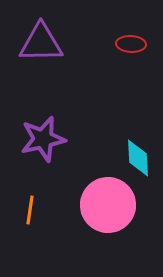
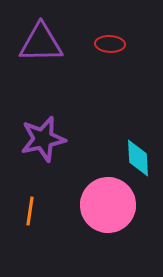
red ellipse: moved 21 px left
orange line: moved 1 px down
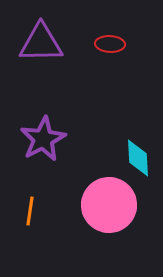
purple star: rotated 15 degrees counterclockwise
pink circle: moved 1 px right
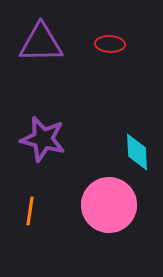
purple star: rotated 30 degrees counterclockwise
cyan diamond: moved 1 px left, 6 px up
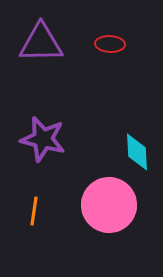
orange line: moved 4 px right
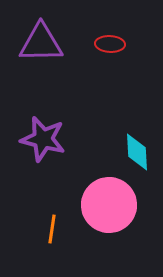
orange line: moved 18 px right, 18 px down
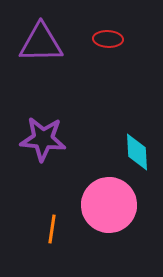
red ellipse: moved 2 px left, 5 px up
purple star: rotated 9 degrees counterclockwise
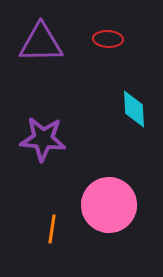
cyan diamond: moved 3 px left, 43 px up
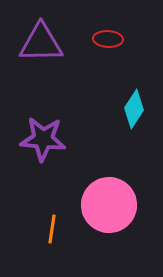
cyan diamond: rotated 36 degrees clockwise
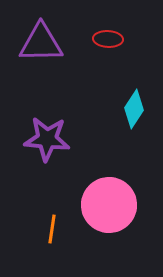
purple star: moved 4 px right
